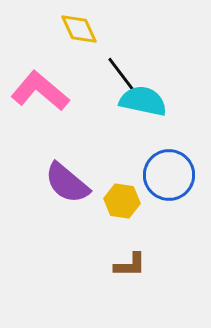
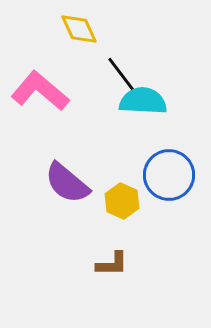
cyan semicircle: rotated 9 degrees counterclockwise
yellow hexagon: rotated 16 degrees clockwise
brown L-shape: moved 18 px left, 1 px up
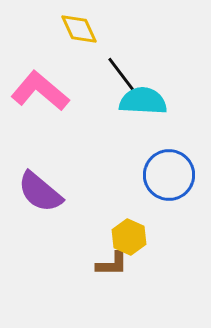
purple semicircle: moved 27 px left, 9 px down
yellow hexagon: moved 7 px right, 36 px down
